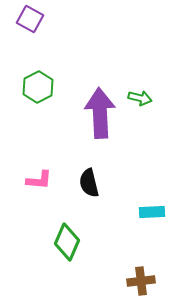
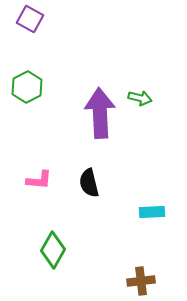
green hexagon: moved 11 px left
green diamond: moved 14 px left, 8 px down; rotated 6 degrees clockwise
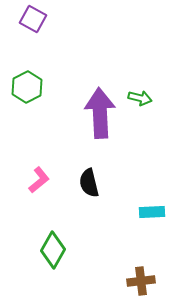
purple square: moved 3 px right
pink L-shape: rotated 44 degrees counterclockwise
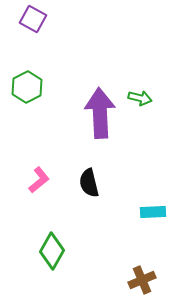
cyan rectangle: moved 1 px right
green diamond: moved 1 px left, 1 px down
brown cross: moved 1 px right, 1 px up; rotated 16 degrees counterclockwise
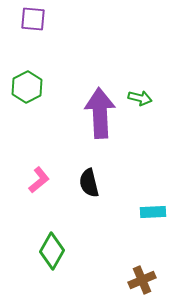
purple square: rotated 24 degrees counterclockwise
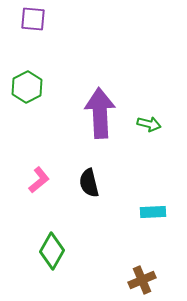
green arrow: moved 9 px right, 26 px down
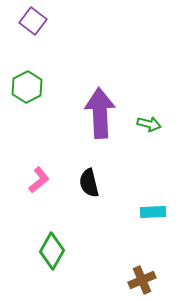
purple square: moved 2 px down; rotated 32 degrees clockwise
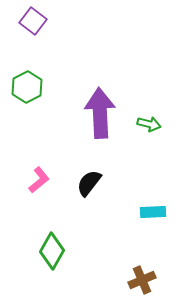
black semicircle: rotated 52 degrees clockwise
